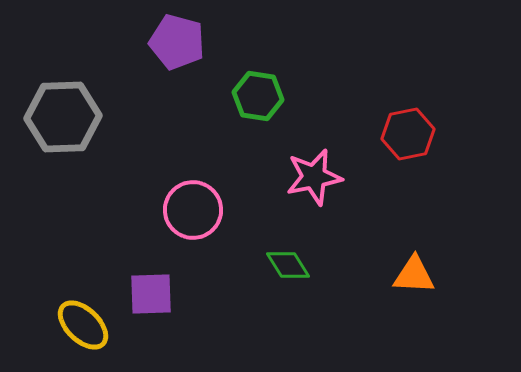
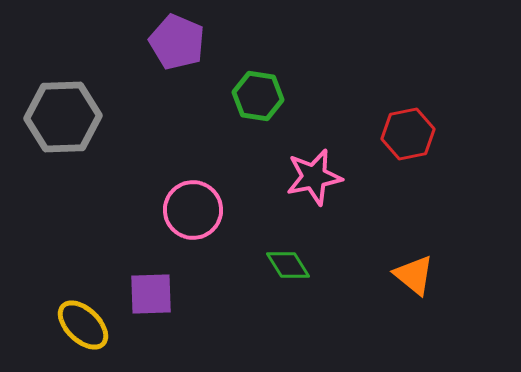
purple pentagon: rotated 8 degrees clockwise
orange triangle: rotated 36 degrees clockwise
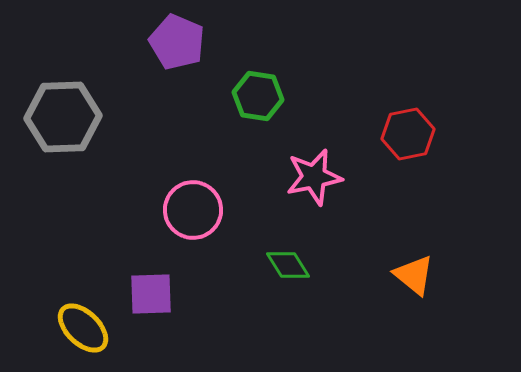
yellow ellipse: moved 3 px down
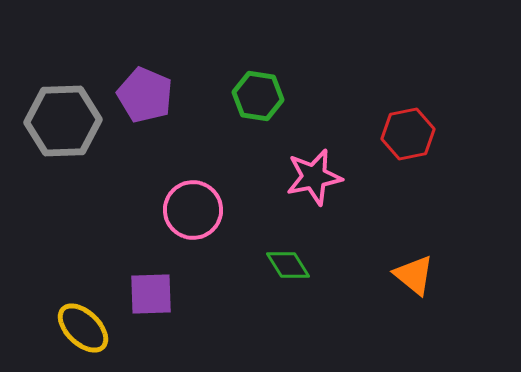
purple pentagon: moved 32 px left, 53 px down
gray hexagon: moved 4 px down
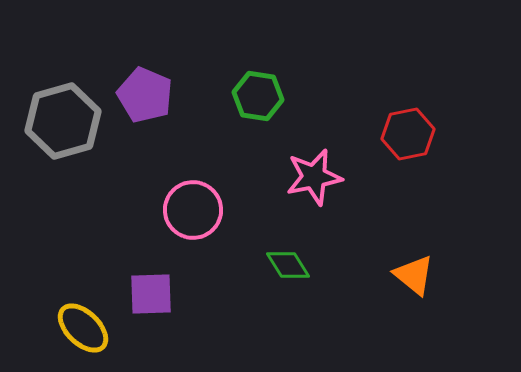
gray hexagon: rotated 14 degrees counterclockwise
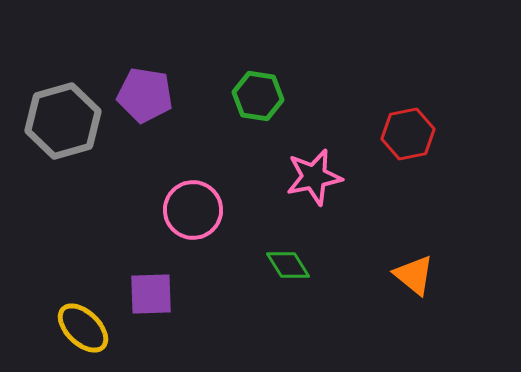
purple pentagon: rotated 14 degrees counterclockwise
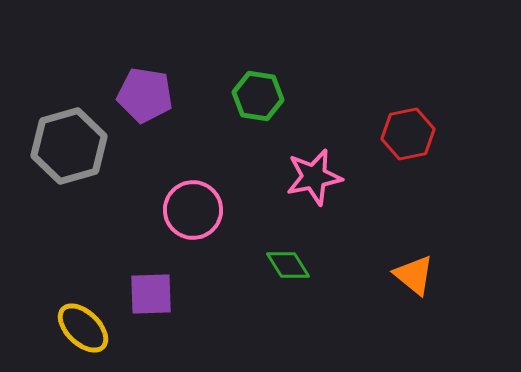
gray hexagon: moved 6 px right, 25 px down
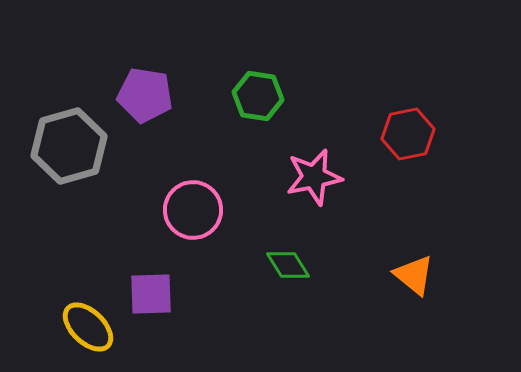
yellow ellipse: moved 5 px right, 1 px up
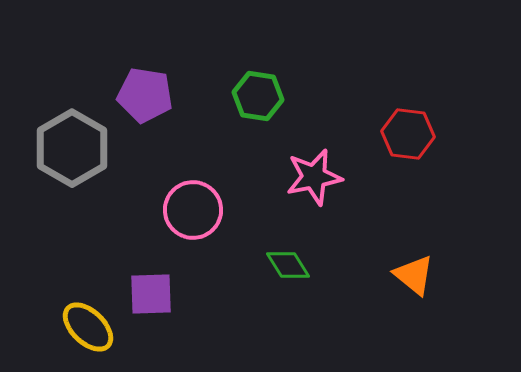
red hexagon: rotated 18 degrees clockwise
gray hexagon: moved 3 px right, 2 px down; rotated 14 degrees counterclockwise
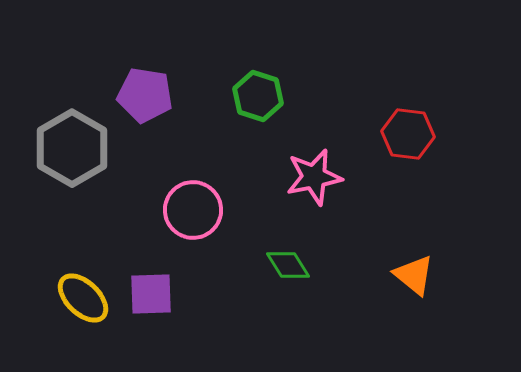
green hexagon: rotated 9 degrees clockwise
yellow ellipse: moved 5 px left, 29 px up
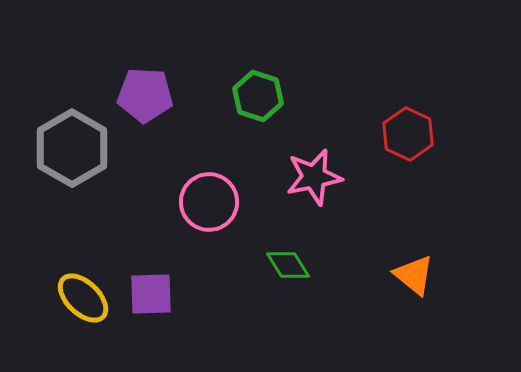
purple pentagon: rotated 6 degrees counterclockwise
red hexagon: rotated 18 degrees clockwise
pink circle: moved 16 px right, 8 px up
